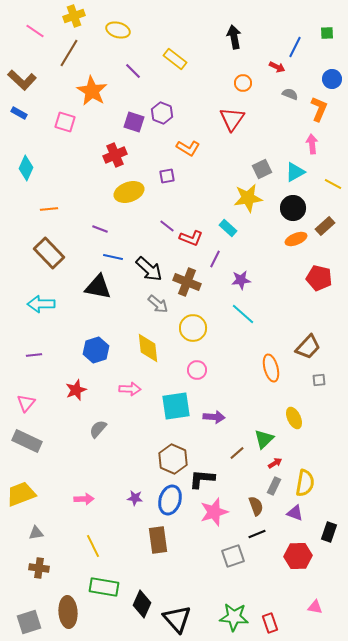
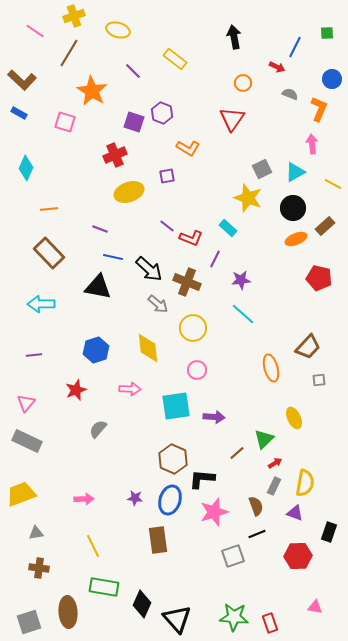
yellow star at (248, 198): rotated 28 degrees clockwise
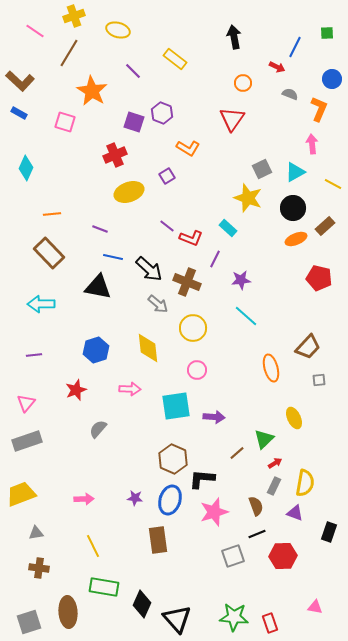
brown L-shape at (22, 80): moved 2 px left, 1 px down
purple square at (167, 176): rotated 21 degrees counterclockwise
orange line at (49, 209): moved 3 px right, 5 px down
cyan line at (243, 314): moved 3 px right, 2 px down
gray rectangle at (27, 441): rotated 44 degrees counterclockwise
red hexagon at (298, 556): moved 15 px left
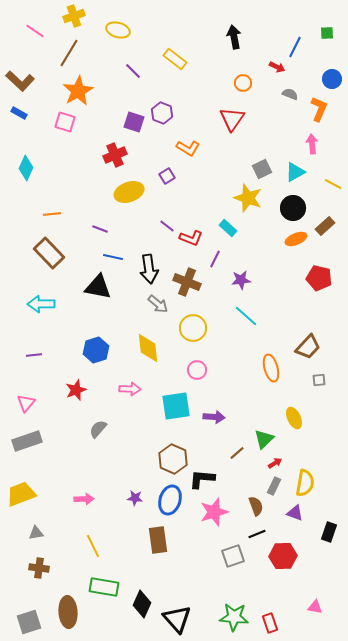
orange star at (92, 91): moved 14 px left; rotated 12 degrees clockwise
black arrow at (149, 269): rotated 40 degrees clockwise
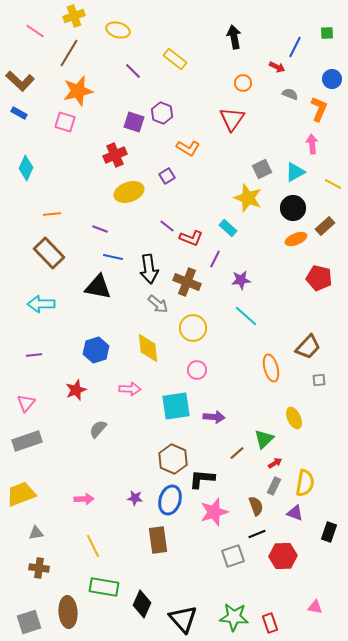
orange star at (78, 91): rotated 16 degrees clockwise
black triangle at (177, 619): moved 6 px right
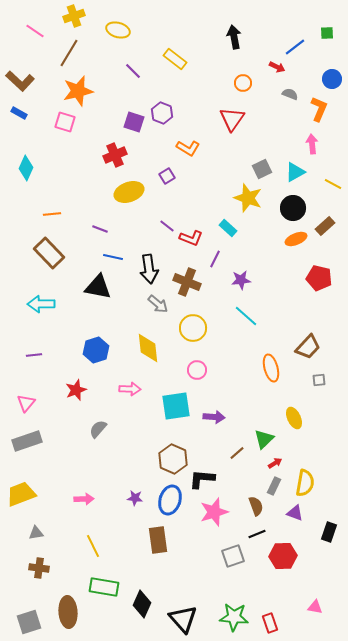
blue line at (295, 47): rotated 25 degrees clockwise
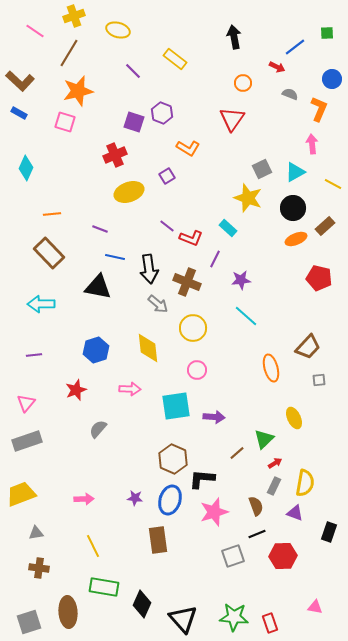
blue line at (113, 257): moved 2 px right
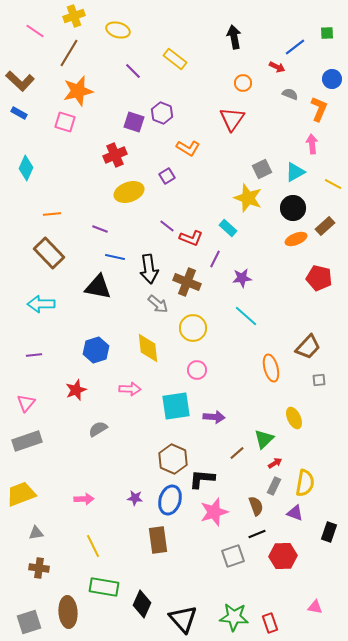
purple star at (241, 280): moved 1 px right, 2 px up
gray semicircle at (98, 429): rotated 18 degrees clockwise
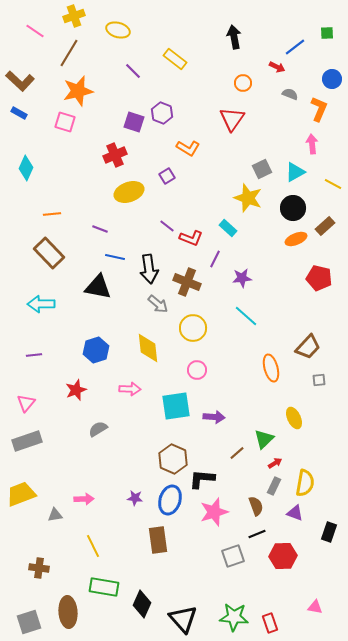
gray triangle at (36, 533): moved 19 px right, 18 px up
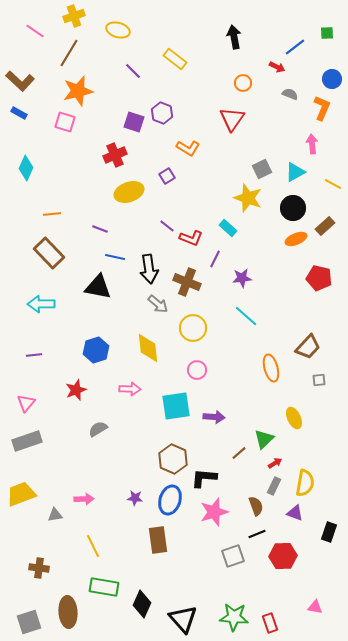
orange L-shape at (319, 109): moved 3 px right, 1 px up
brown line at (237, 453): moved 2 px right
black L-shape at (202, 479): moved 2 px right, 1 px up
